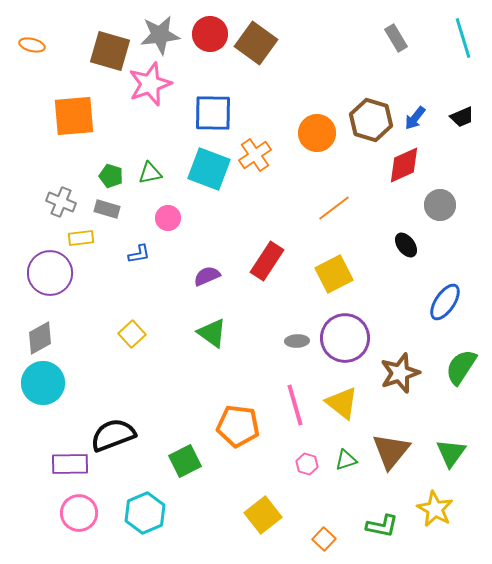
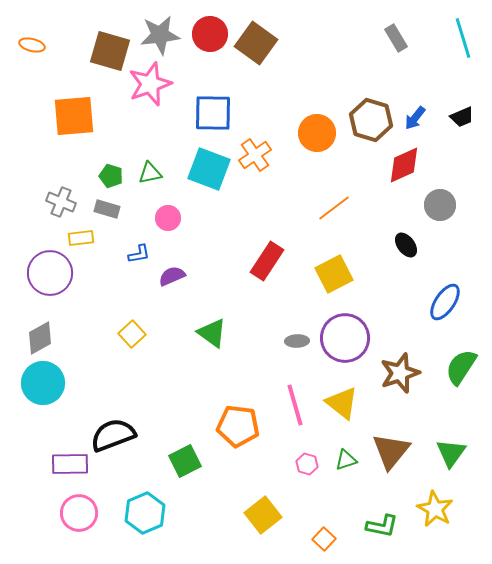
purple semicircle at (207, 276): moved 35 px left
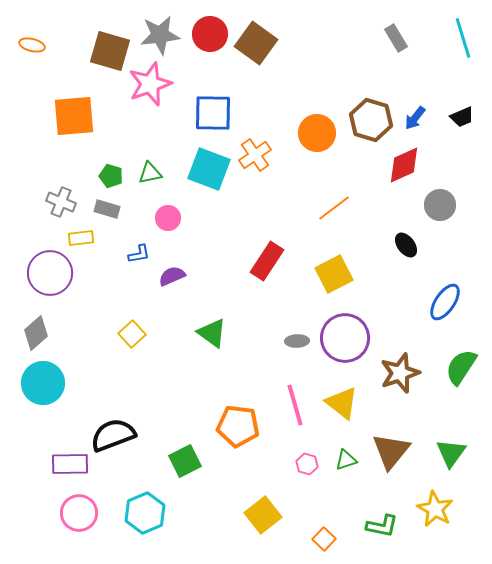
gray diamond at (40, 338): moved 4 px left, 5 px up; rotated 12 degrees counterclockwise
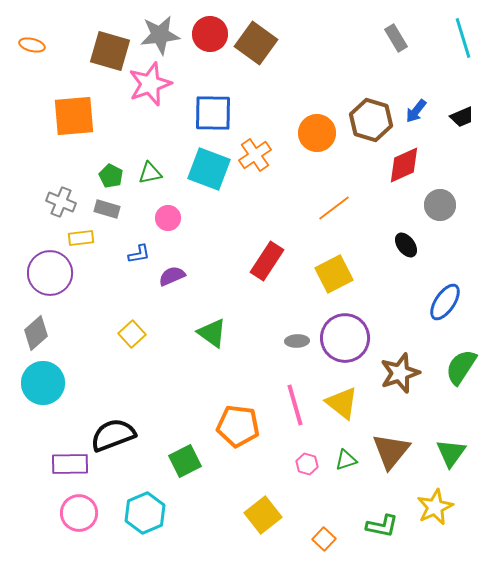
blue arrow at (415, 118): moved 1 px right, 7 px up
green pentagon at (111, 176): rotated 10 degrees clockwise
yellow star at (435, 509): moved 2 px up; rotated 18 degrees clockwise
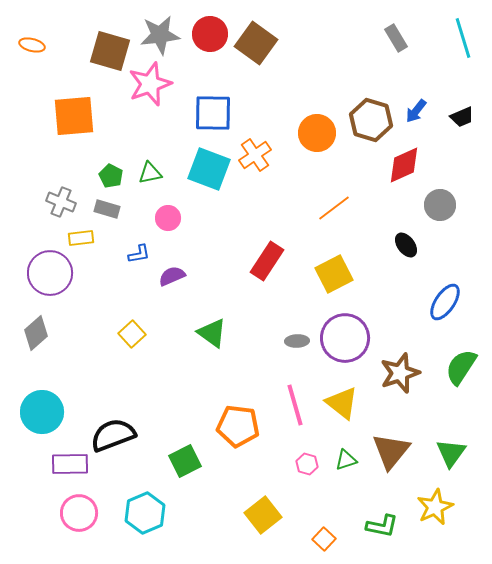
cyan circle at (43, 383): moved 1 px left, 29 px down
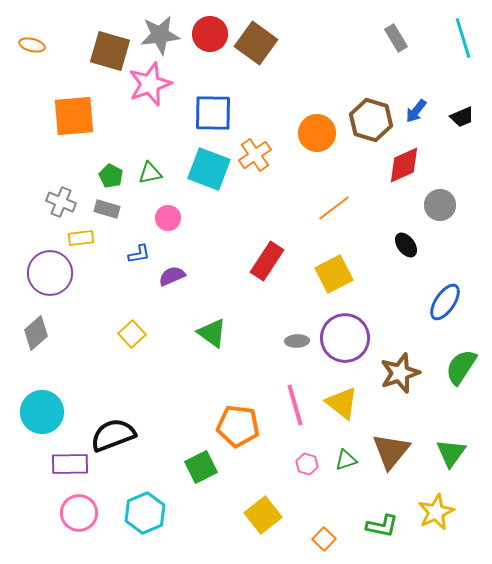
green square at (185, 461): moved 16 px right, 6 px down
yellow star at (435, 507): moved 1 px right, 5 px down
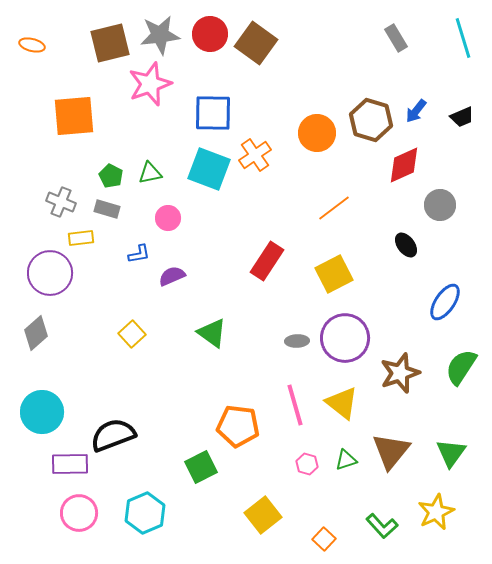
brown square at (110, 51): moved 8 px up; rotated 30 degrees counterclockwise
green L-shape at (382, 526): rotated 36 degrees clockwise
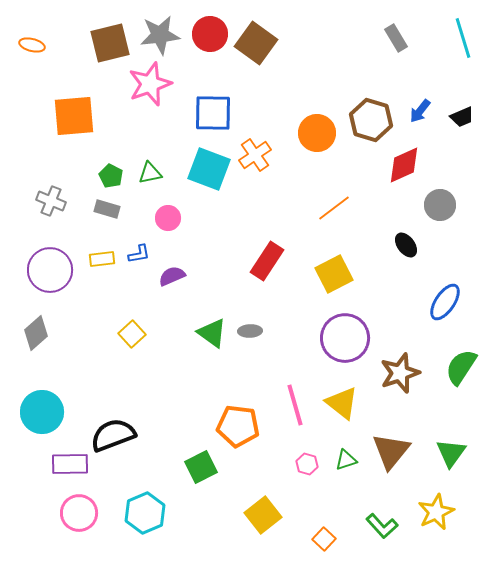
blue arrow at (416, 111): moved 4 px right
gray cross at (61, 202): moved 10 px left, 1 px up
yellow rectangle at (81, 238): moved 21 px right, 21 px down
purple circle at (50, 273): moved 3 px up
gray ellipse at (297, 341): moved 47 px left, 10 px up
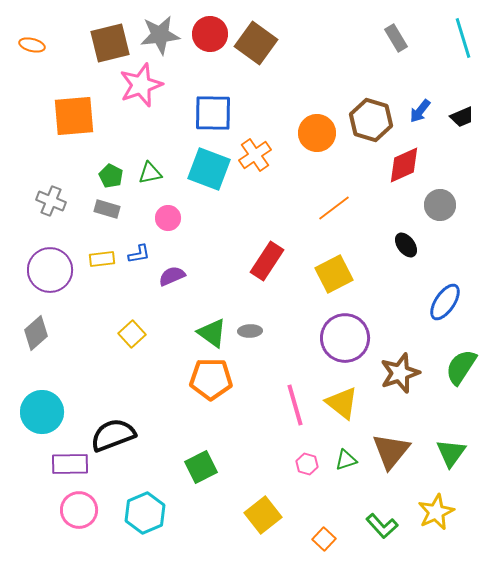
pink star at (150, 84): moved 9 px left, 1 px down
orange pentagon at (238, 426): moved 27 px left, 47 px up; rotated 6 degrees counterclockwise
pink circle at (79, 513): moved 3 px up
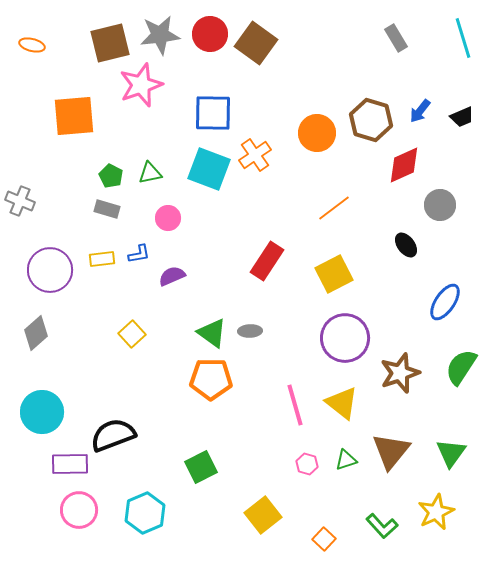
gray cross at (51, 201): moved 31 px left
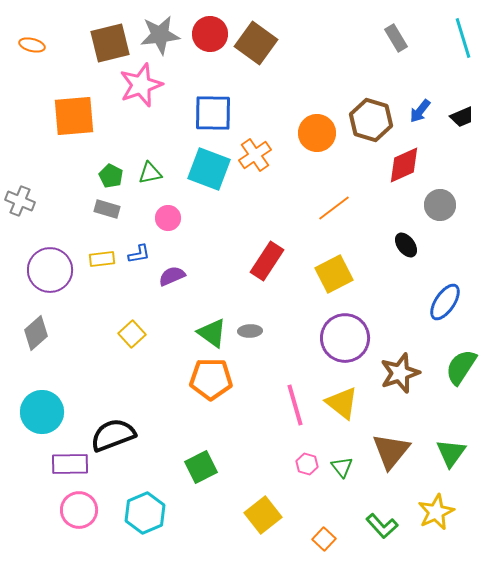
green triangle at (346, 460): moved 4 px left, 7 px down; rotated 50 degrees counterclockwise
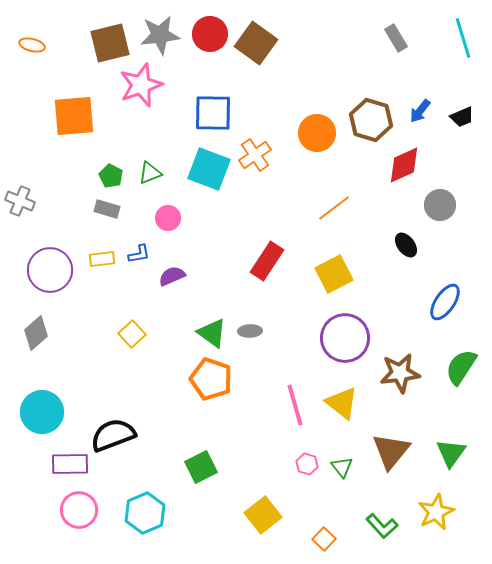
green triangle at (150, 173): rotated 10 degrees counterclockwise
brown star at (400, 373): rotated 12 degrees clockwise
orange pentagon at (211, 379): rotated 18 degrees clockwise
